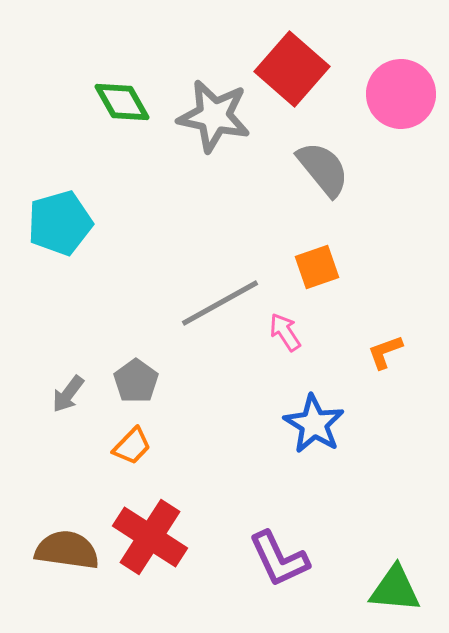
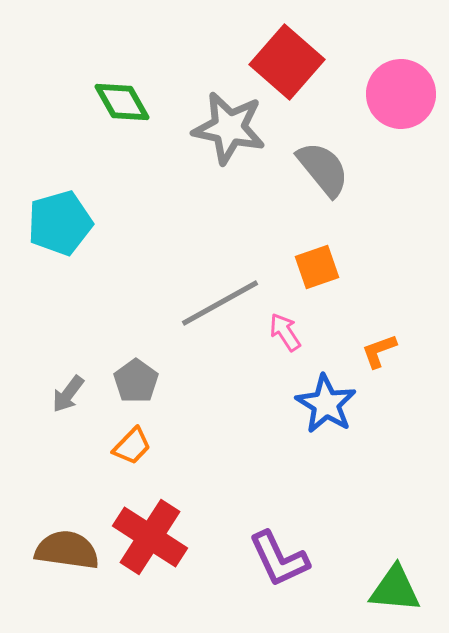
red square: moved 5 px left, 7 px up
gray star: moved 15 px right, 12 px down
orange L-shape: moved 6 px left, 1 px up
blue star: moved 12 px right, 20 px up
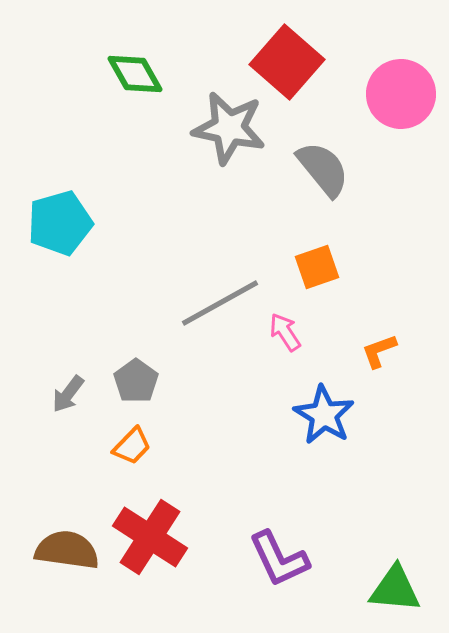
green diamond: moved 13 px right, 28 px up
blue star: moved 2 px left, 11 px down
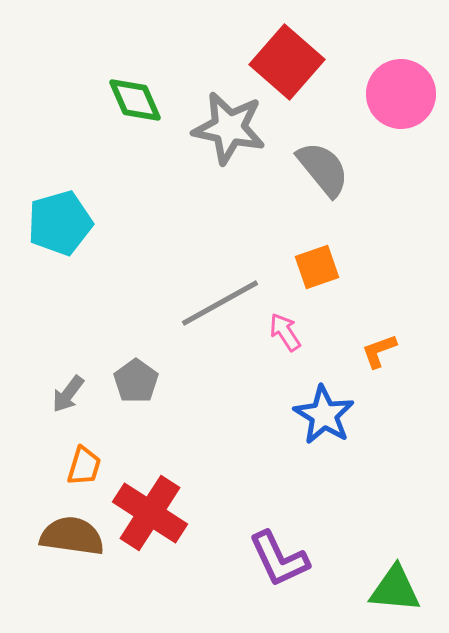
green diamond: moved 26 px down; rotated 6 degrees clockwise
orange trapezoid: moved 48 px left, 20 px down; rotated 27 degrees counterclockwise
red cross: moved 24 px up
brown semicircle: moved 5 px right, 14 px up
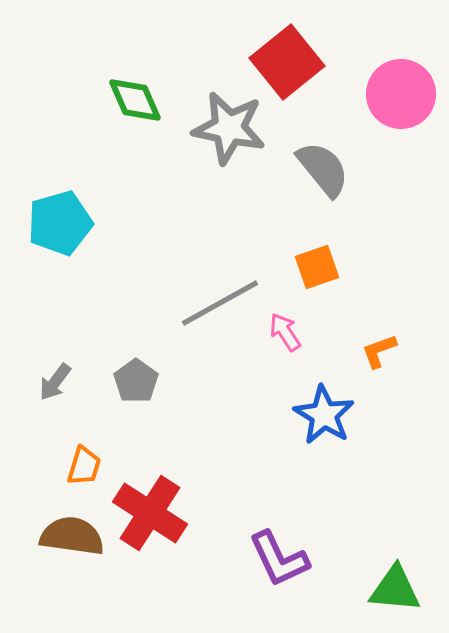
red square: rotated 10 degrees clockwise
gray arrow: moved 13 px left, 12 px up
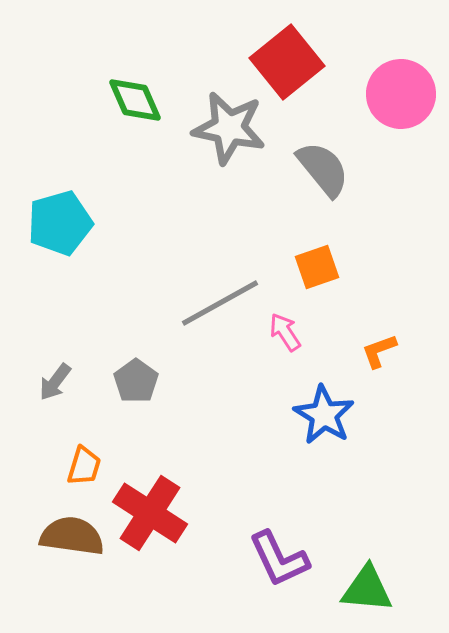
green triangle: moved 28 px left
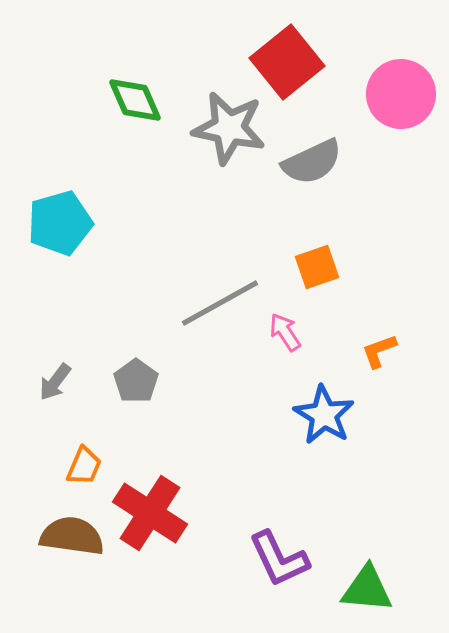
gray semicircle: moved 11 px left, 7 px up; rotated 104 degrees clockwise
orange trapezoid: rotated 6 degrees clockwise
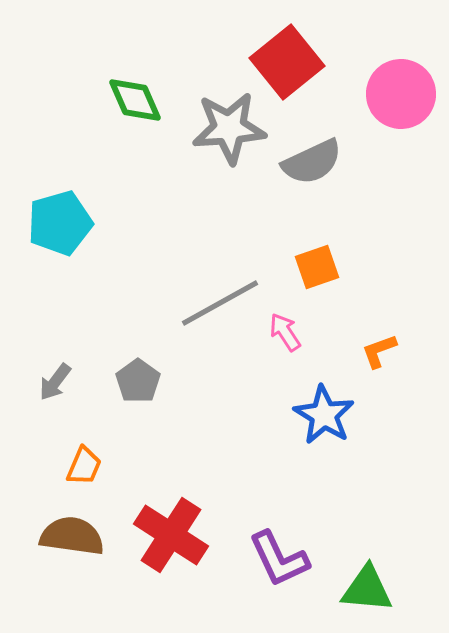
gray star: rotated 16 degrees counterclockwise
gray pentagon: moved 2 px right
red cross: moved 21 px right, 22 px down
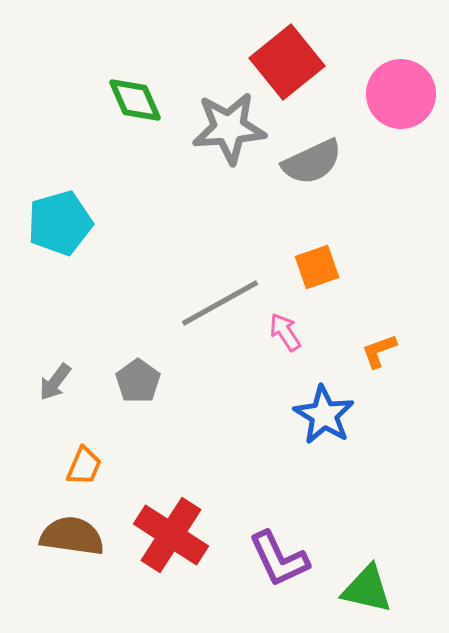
green triangle: rotated 8 degrees clockwise
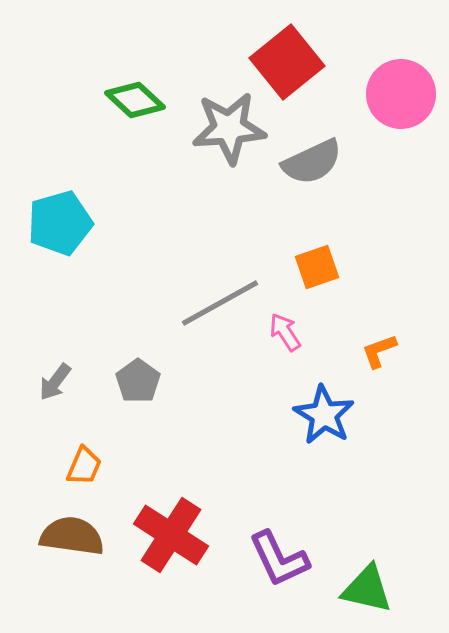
green diamond: rotated 24 degrees counterclockwise
